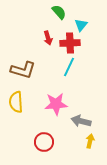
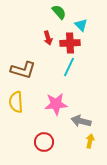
cyan triangle: rotated 24 degrees counterclockwise
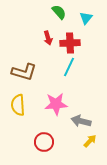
cyan triangle: moved 5 px right, 7 px up; rotated 24 degrees clockwise
brown L-shape: moved 1 px right, 2 px down
yellow semicircle: moved 2 px right, 3 px down
yellow arrow: rotated 32 degrees clockwise
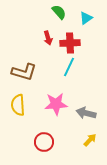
cyan triangle: rotated 16 degrees clockwise
gray arrow: moved 5 px right, 8 px up
yellow arrow: moved 1 px up
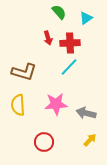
cyan line: rotated 18 degrees clockwise
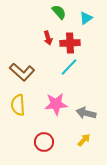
brown L-shape: moved 2 px left; rotated 25 degrees clockwise
yellow arrow: moved 6 px left
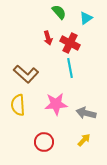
red cross: rotated 30 degrees clockwise
cyan line: moved 1 px right, 1 px down; rotated 54 degrees counterclockwise
brown L-shape: moved 4 px right, 2 px down
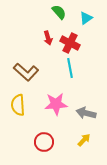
brown L-shape: moved 2 px up
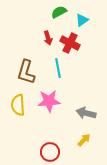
green semicircle: rotated 77 degrees counterclockwise
cyan triangle: moved 4 px left, 2 px down
cyan line: moved 12 px left
brown L-shape: rotated 65 degrees clockwise
pink star: moved 7 px left, 3 px up
red circle: moved 6 px right, 10 px down
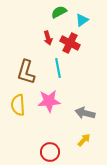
gray arrow: moved 1 px left
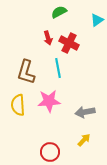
cyan triangle: moved 15 px right
red cross: moved 1 px left
gray arrow: moved 1 px up; rotated 24 degrees counterclockwise
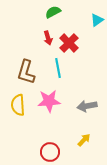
green semicircle: moved 6 px left
red cross: rotated 18 degrees clockwise
gray arrow: moved 2 px right, 6 px up
